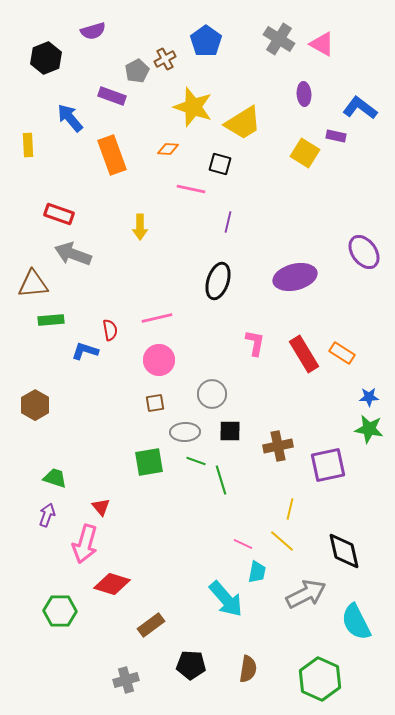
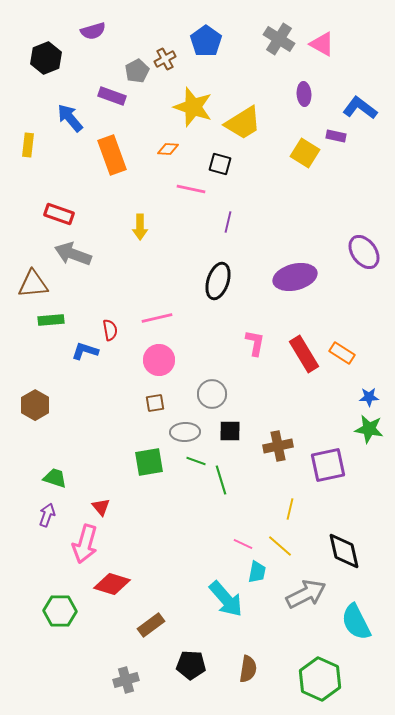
yellow rectangle at (28, 145): rotated 10 degrees clockwise
yellow line at (282, 541): moved 2 px left, 5 px down
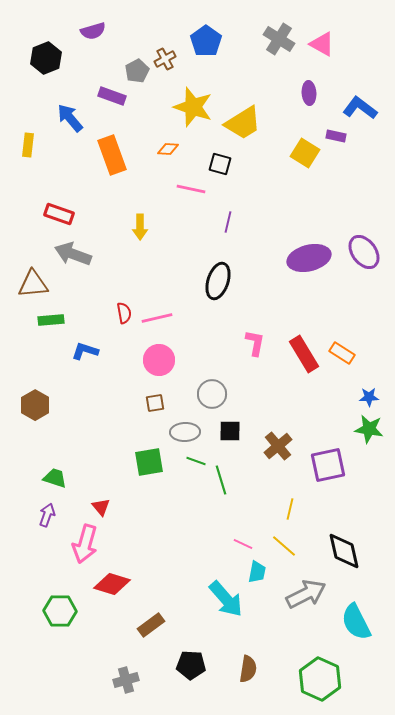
purple ellipse at (304, 94): moved 5 px right, 1 px up
purple ellipse at (295, 277): moved 14 px right, 19 px up
red semicircle at (110, 330): moved 14 px right, 17 px up
brown cross at (278, 446): rotated 28 degrees counterclockwise
yellow line at (280, 546): moved 4 px right
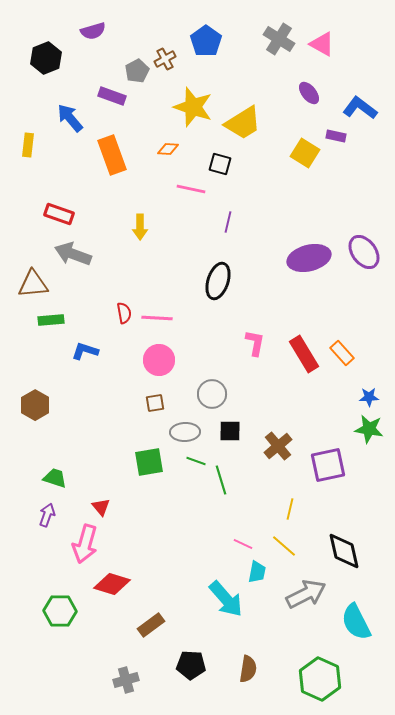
purple ellipse at (309, 93): rotated 35 degrees counterclockwise
pink line at (157, 318): rotated 16 degrees clockwise
orange rectangle at (342, 353): rotated 15 degrees clockwise
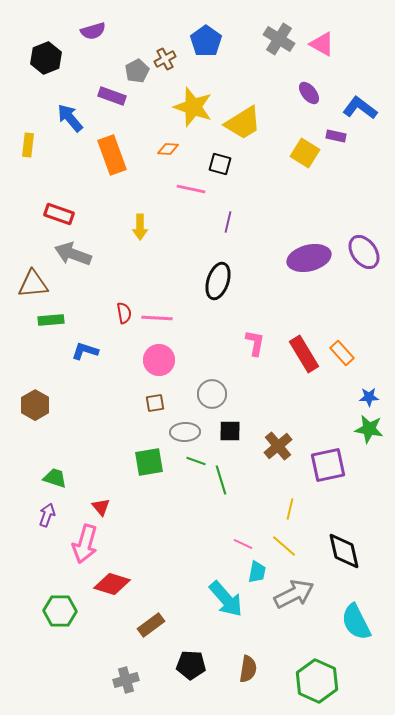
gray arrow at (306, 594): moved 12 px left
green hexagon at (320, 679): moved 3 px left, 2 px down
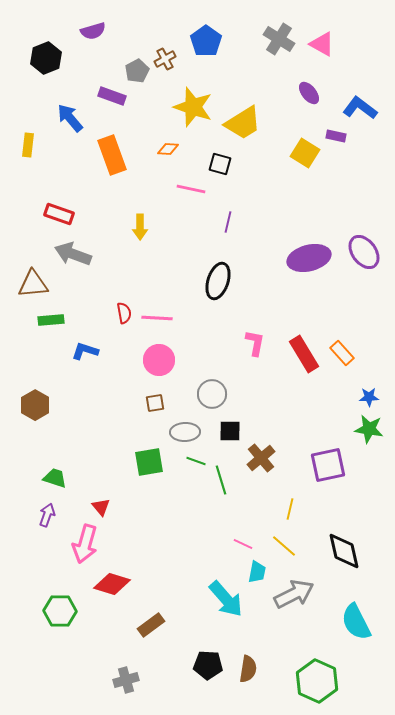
brown cross at (278, 446): moved 17 px left, 12 px down
black pentagon at (191, 665): moved 17 px right
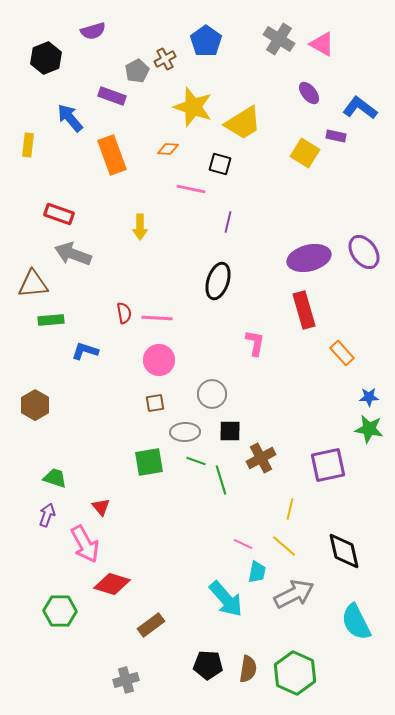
red rectangle at (304, 354): moved 44 px up; rotated 15 degrees clockwise
brown cross at (261, 458): rotated 12 degrees clockwise
pink arrow at (85, 544): rotated 45 degrees counterclockwise
green hexagon at (317, 681): moved 22 px left, 8 px up
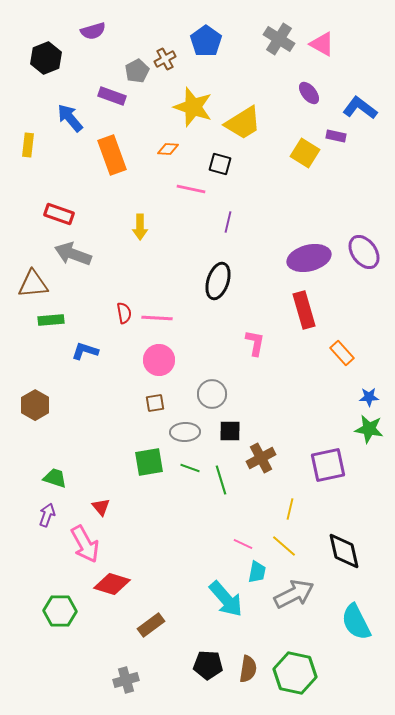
green line at (196, 461): moved 6 px left, 7 px down
green hexagon at (295, 673): rotated 12 degrees counterclockwise
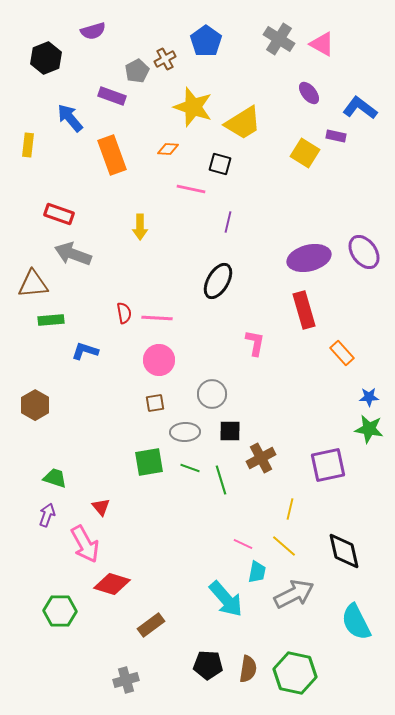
black ellipse at (218, 281): rotated 12 degrees clockwise
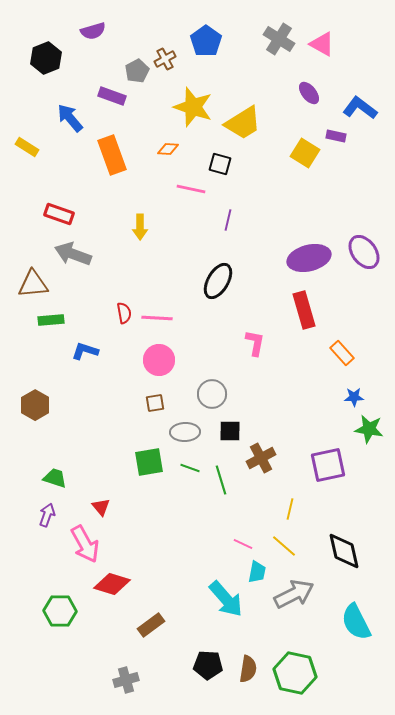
yellow rectangle at (28, 145): moved 1 px left, 2 px down; rotated 65 degrees counterclockwise
purple line at (228, 222): moved 2 px up
blue star at (369, 397): moved 15 px left
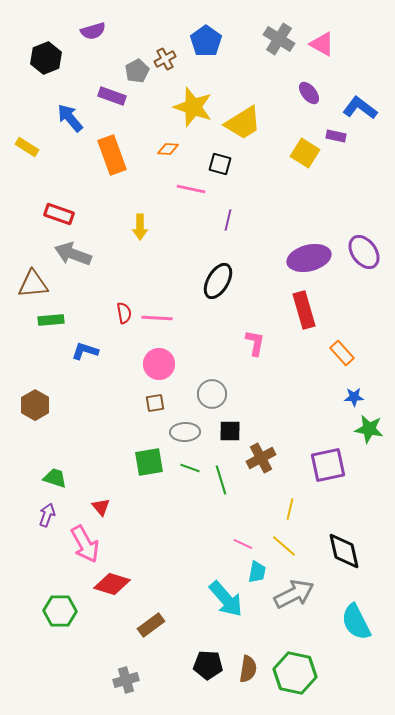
pink circle at (159, 360): moved 4 px down
